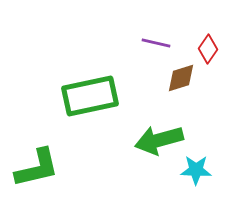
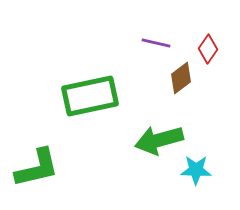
brown diamond: rotated 20 degrees counterclockwise
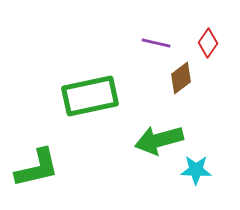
red diamond: moved 6 px up
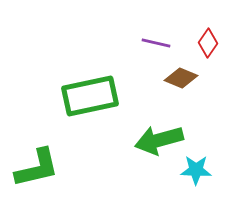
brown diamond: rotated 60 degrees clockwise
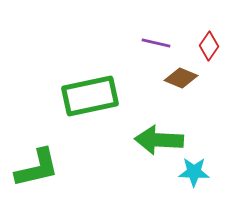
red diamond: moved 1 px right, 3 px down
green arrow: rotated 18 degrees clockwise
cyan star: moved 2 px left, 2 px down
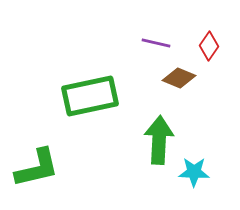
brown diamond: moved 2 px left
green arrow: rotated 90 degrees clockwise
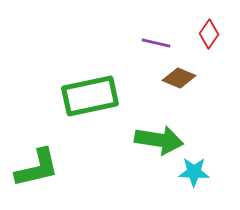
red diamond: moved 12 px up
green arrow: rotated 96 degrees clockwise
